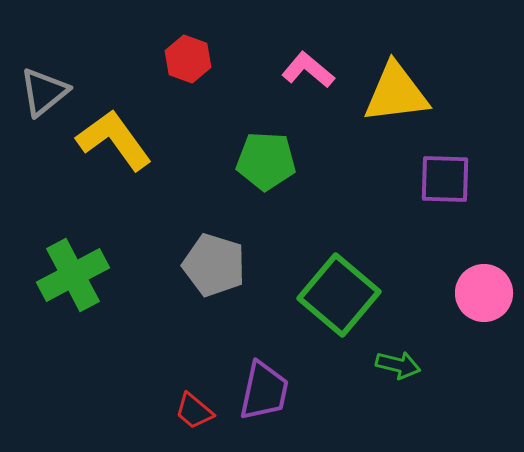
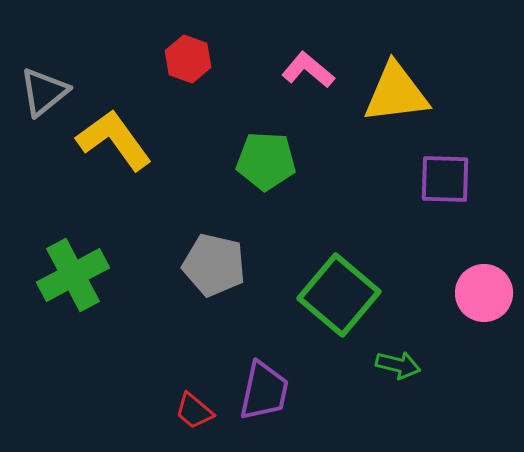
gray pentagon: rotated 4 degrees counterclockwise
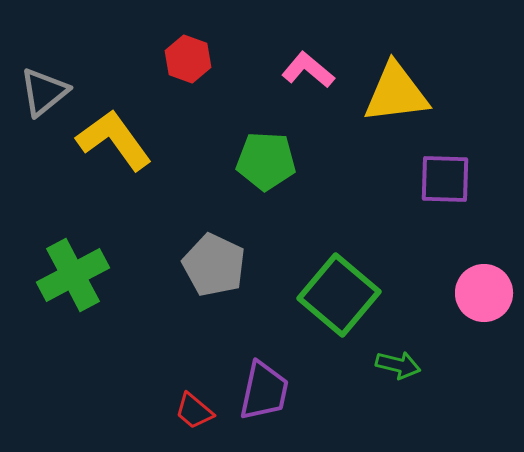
gray pentagon: rotated 12 degrees clockwise
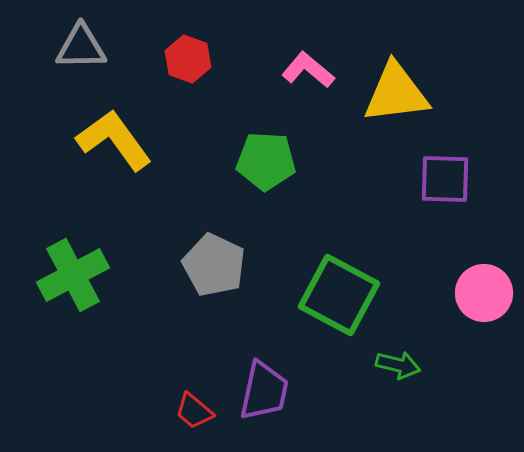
gray triangle: moved 37 px right, 45 px up; rotated 38 degrees clockwise
green square: rotated 12 degrees counterclockwise
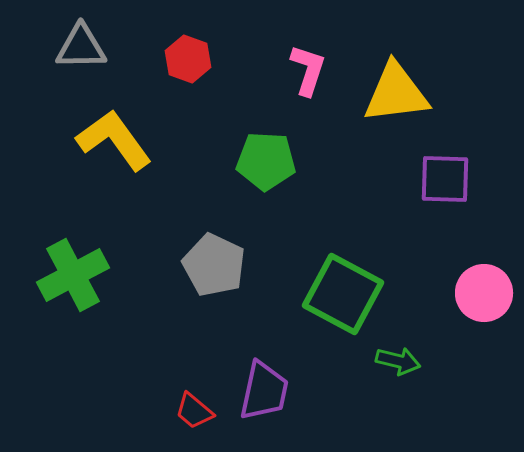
pink L-shape: rotated 68 degrees clockwise
green square: moved 4 px right, 1 px up
green arrow: moved 4 px up
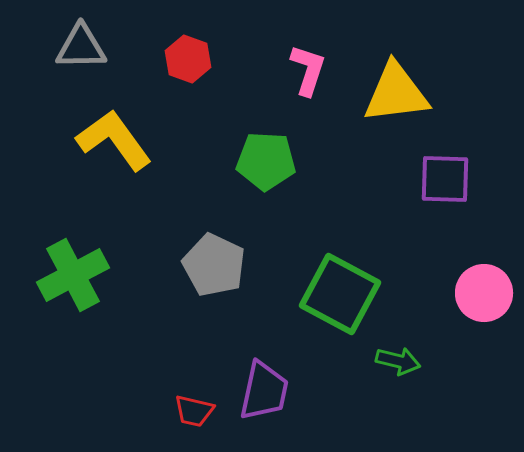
green square: moved 3 px left
red trapezoid: rotated 27 degrees counterclockwise
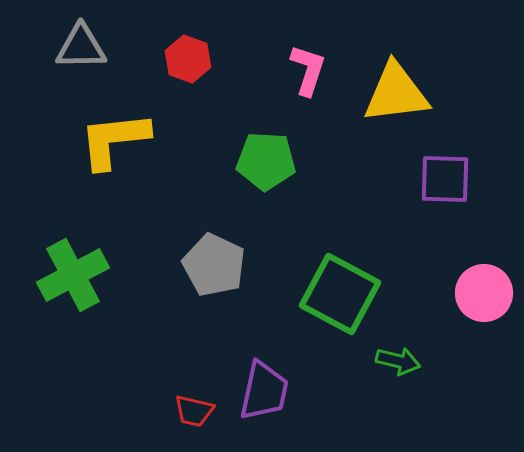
yellow L-shape: rotated 60 degrees counterclockwise
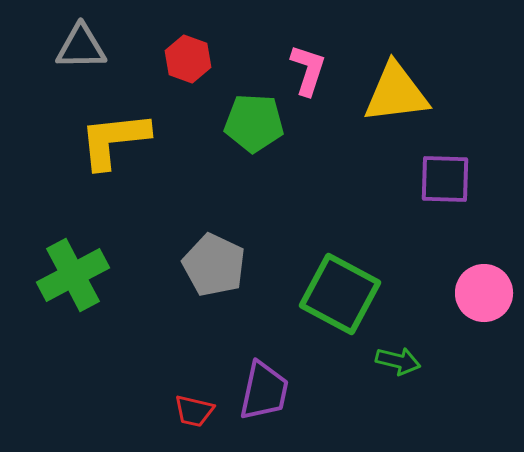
green pentagon: moved 12 px left, 38 px up
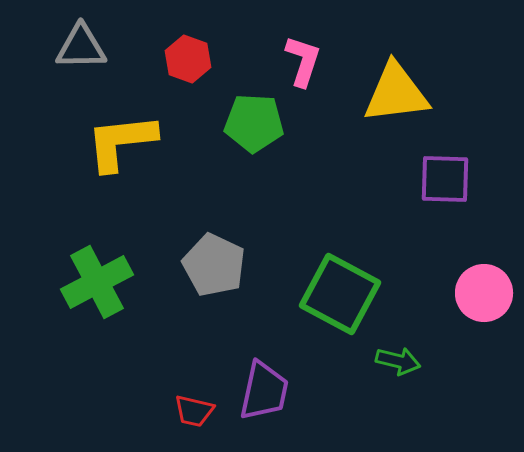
pink L-shape: moved 5 px left, 9 px up
yellow L-shape: moved 7 px right, 2 px down
green cross: moved 24 px right, 7 px down
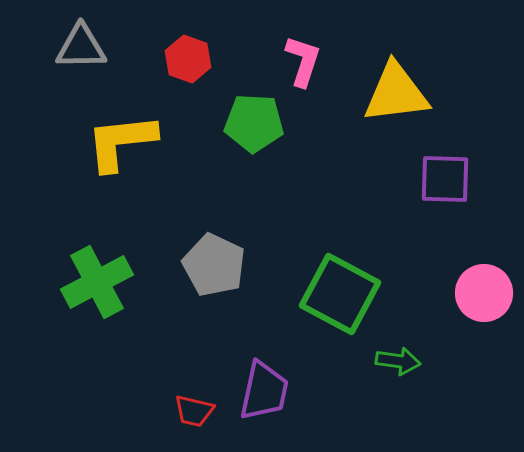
green arrow: rotated 6 degrees counterclockwise
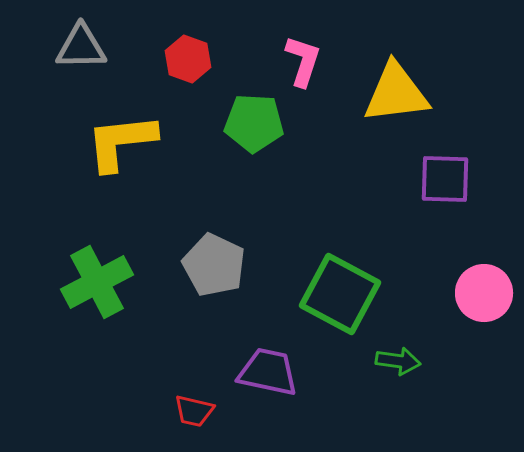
purple trapezoid: moved 4 px right, 19 px up; rotated 90 degrees counterclockwise
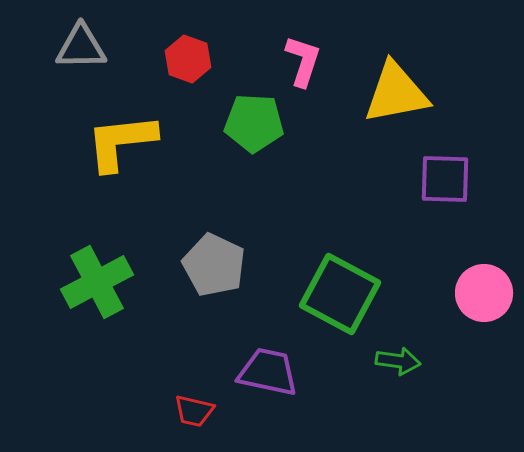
yellow triangle: rotated 4 degrees counterclockwise
